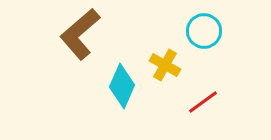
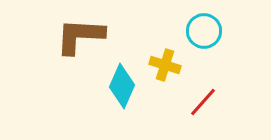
brown L-shape: moved 2 px down; rotated 44 degrees clockwise
yellow cross: rotated 12 degrees counterclockwise
red line: rotated 12 degrees counterclockwise
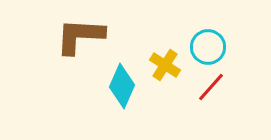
cyan circle: moved 4 px right, 16 px down
yellow cross: rotated 16 degrees clockwise
red line: moved 8 px right, 15 px up
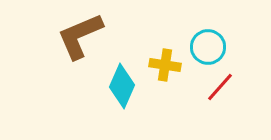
brown L-shape: rotated 26 degrees counterclockwise
yellow cross: rotated 24 degrees counterclockwise
red line: moved 9 px right
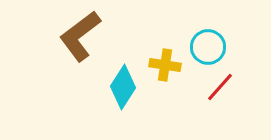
brown L-shape: rotated 14 degrees counterclockwise
cyan diamond: moved 1 px right, 1 px down; rotated 9 degrees clockwise
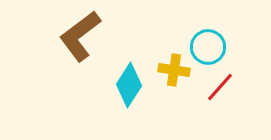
yellow cross: moved 9 px right, 5 px down
cyan diamond: moved 6 px right, 2 px up
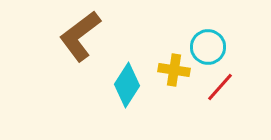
cyan diamond: moved 2 px left
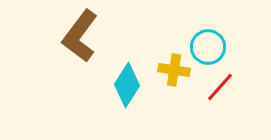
brown L-shape: rotated 16 degrees counterclockwise
